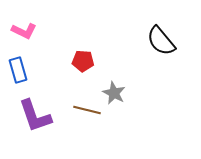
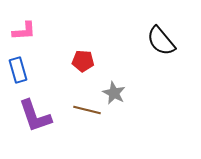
pink L-shape: rotated 30 degrees counterclockwise
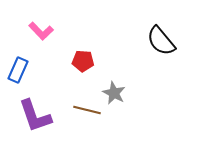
pink L-shape: moved 17 px right; rotated 50 degrees clockwise
blue rectangle: rotated 40 degrees clockwise
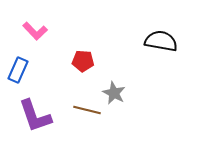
pink L-shape: moved 6 px left
black semicircle: rotated 140 degrees clockwise
